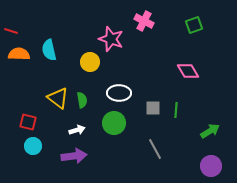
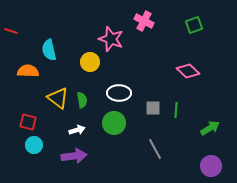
orange semicircle: moved 9 px right, 17 px down
pink diamond: rotated 15 degrees counterclockwise
green arrow: moved 3 px up
cyan circle: moved 1 px right, 1 px up
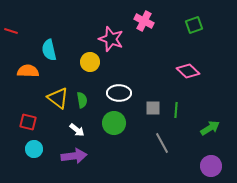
white arrow: rotated 56 degrees clockwise
cyan circle: moved 4 px down
gray line: moved 7 px right, 6 px up
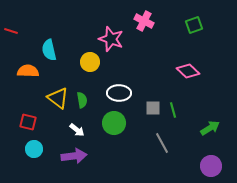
green line: moved 3 px left; rotated 21 degrees counterclockwise
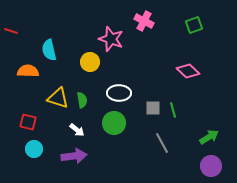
yellow triangle: rotated 20 degrees counterclockwise
green arrow: moved 1 px left, 9 px down
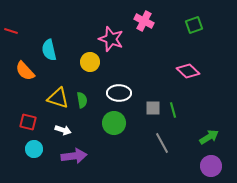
orange semicircle: moved 3 px left; rotated 135 degrees counterclockwise
white arrow: moved 14 px left; rotated 21 degrees counterclockwise
